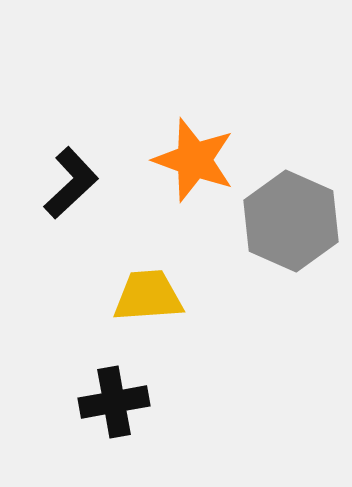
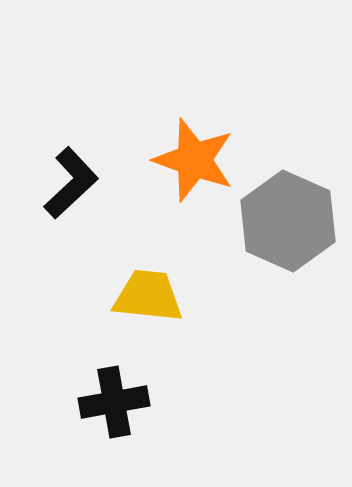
gray hexagon: moved 3 px left
yellow trapezoid: rotated 10 degrees clockwise
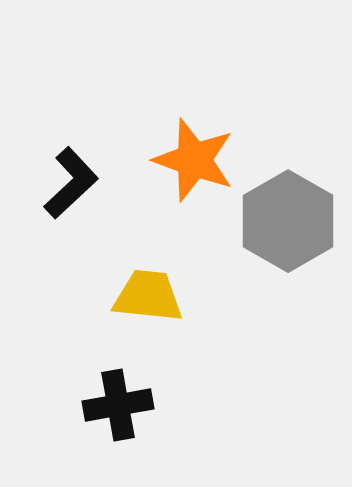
gray hexagon: rotated 6 degrees clockwise
black cross: moved 4 px right, 3 px down
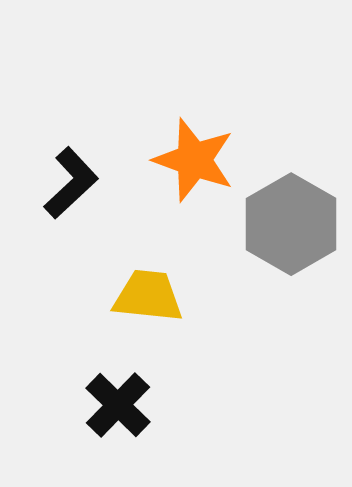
gray hexagon: moved 3 px right, 3 px down
black cross: rotated 36 degrees counterclockwise
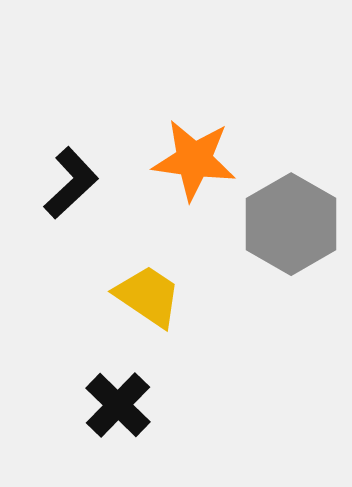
orange star: rotated 12 degrees counterclockwise
yellow trapezoid: rotated 28 degrees clockwise
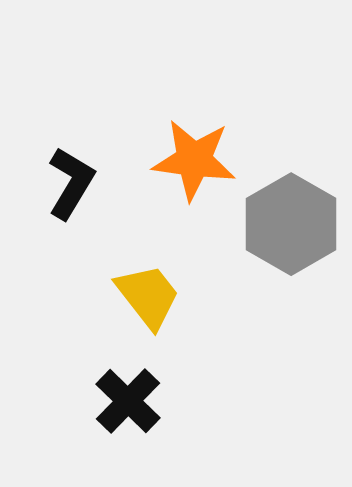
black L-shape: rotated 16 degrees counterclockwise
yellow trapezoid: rotated 18 degrees clockwise
black cross: moved 10 px right, 4 px up
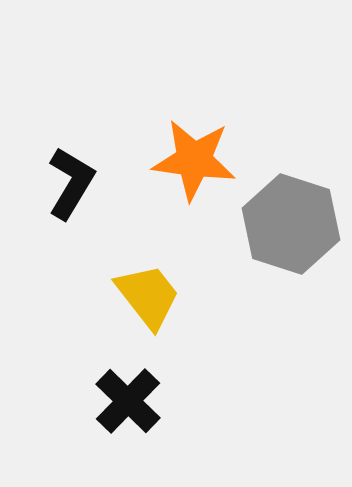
gray hexagon: rotated 12 degrees counterclockwise
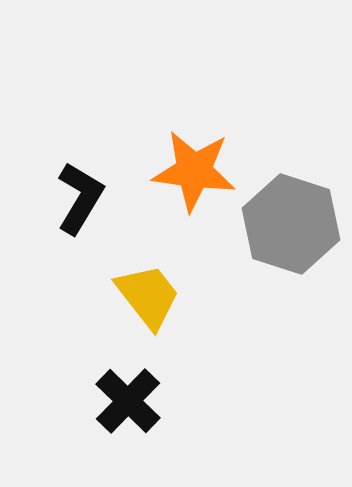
orange star: moved 11 px down
black L-shape: moved 9 px right, 15 px down
